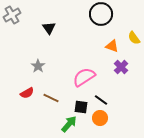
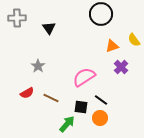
gray cross: moved 5 px right, 3 px down; rotated 30 degrees clockwise
yellow semicircle: moved 2 px down
orange triangle: rotated 40 degrees counterclockwise
green arrow: moved 2 px left
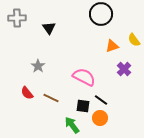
purple cross: moved 3 px right, 2 px down
pink semicircle: rotated 60 degrees clockwise
red semicircle: rotated 80 degrees clockwise
black square: moved 2 px right, 1 px up
green arrow: moved 5 px right, 1 px down; rotated 78 degrees counterclockwise
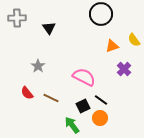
black square: rotated 32 degrees counterclockwise
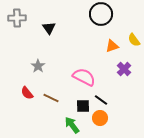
black square: rotated 24 degrees clockwise
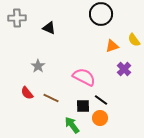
black triangle: rotated 32 degrees counterclockwise
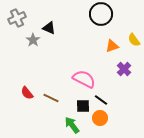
gray cross: rotated 24 degrees counterclockwise
gray star: moved 5 px left, 26 px up
pink semicircle: moved 2 px down
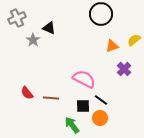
yellow semicircle: rotated 88 degrees clockwise
brown line: rotated 21 degrees counterclockwise
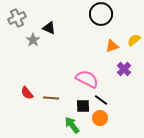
pink semicircle: moved 3 px right
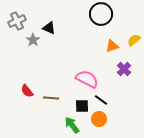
gray cross: moved 3 px down
red semicircle: moved 2 px up
black square: moved 1 px left
orange circle: moved 1 px left, 1 px down
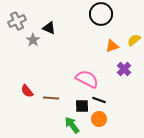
black line: moved 2 px left; rotated 16 degrees counterclockwise
